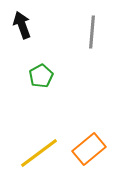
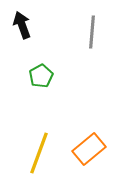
yellow line: rotated 33 degrees counterclockwise
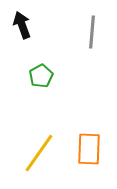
orange rectangle: rotated 48 degrees counterclockwise
yellow line: rotated 15 degrees clockwise
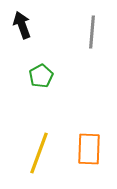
yellow line: rotated 15 degrees counterclockwise
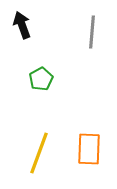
green pentagon: moved 3 px down
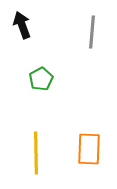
yellow line: moved 3 px left; rotated 21 degrees counterclockwise
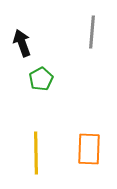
black arrow: moved 18 px down
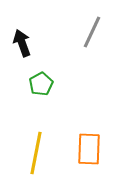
gray line: rotated 20 degrees clockwise
green pentagon: moved 5 px down
yellow line: rotated 12 degrees clockwise
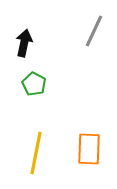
gray line: moved 2 px right, 1 px up
black arrow: moved 2 px right; rotated 32 degrees clockwise
green pentagon: moved 7 px left; rotated 15 degrees counterclockwise
